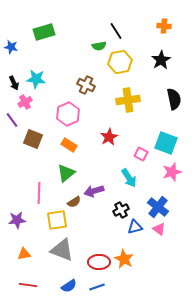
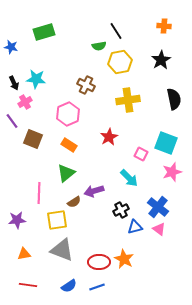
purple line: moved 1 px down
cyan arrow: rotated 12 degrees counterclockwise
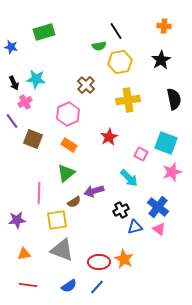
brown cross: rotated 18 degrees clockwise
blue line: rotated 28 degrees counterclockwise
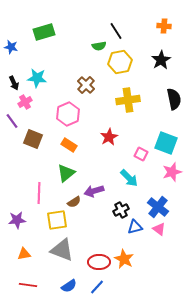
cyan star: moved 1 px right, 1 px up
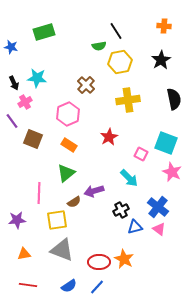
pink star: rotated 30 degrees counterclockwise
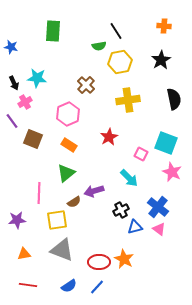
green rectangle: moved 9 px right, 1 px up; rotated 70 degrees counterclockwise
